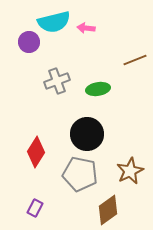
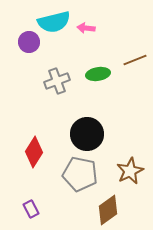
green ellipse: moved 15 px up
red diamond: moved 2 px left
purple rectangle: moved 4 px left, 1 px down; rotated 54 degrees counterclockwise
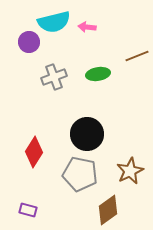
pink arrow: moved 1 px right, 1 px up
brown line: moved 2 px right, 4 px up
gray cross: moved 3 px left, 4 px up
purple rectangle: moved 3 px left, 1 px down; rotated 48 degrees counterclockwise
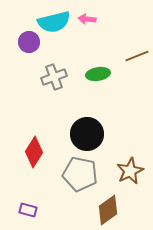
pink arrow: moved 8 px up
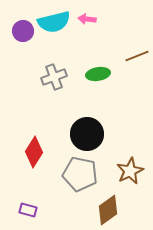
purple circle: moved 6 px left, 11 px up
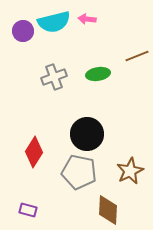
gray pentagon: moved 1 px left, 2 px up
brown diamond: rotated 52 degrees counterclockwise
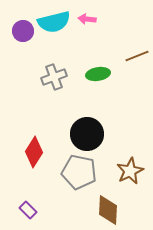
purple rectangle: rotated 30 degrees clockwise
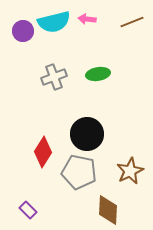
brown line: moved 5 px left, 34 px up
red diamond: moved 9 px right
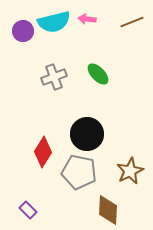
green ellipse: rotated 55 degrees clockwise
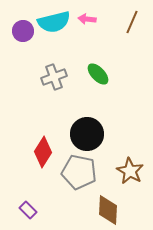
brown line: rotated 45 degrees counterclockwise
brown star: rotated 16 degrees counterclockwise
